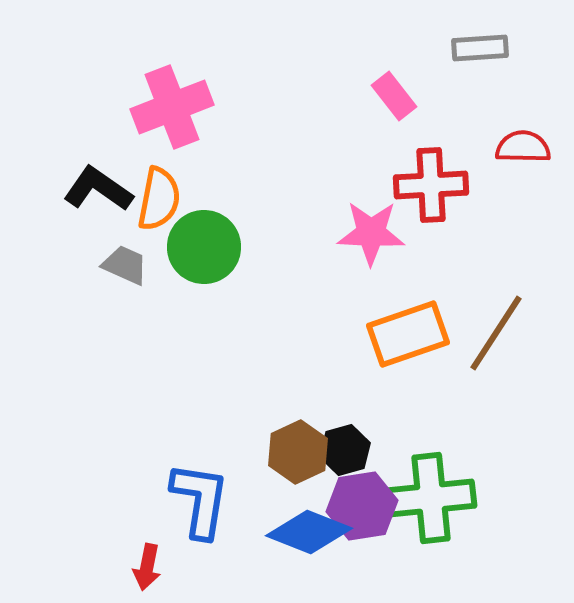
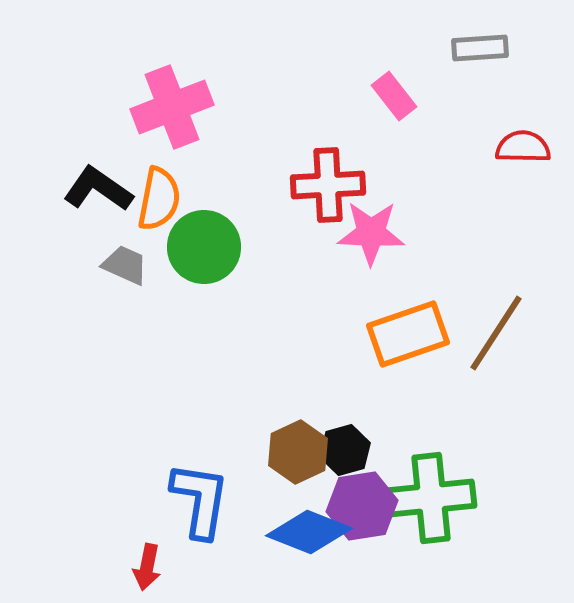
red cross: moved 103 px left
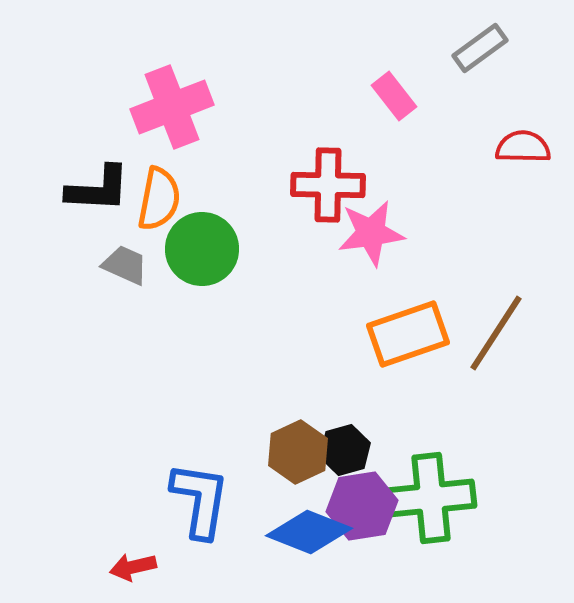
gray rectangle: rotated 32 degrees counterclockwise
red cross: rotated 4 degrees clockwise
black L-shape: rotated 148 degrees clockwise
pink star: rotated 10 degrees counterclockwise
green circle: moved 2 px left, 2 px down
red arrow: moved 14 px left; rotated 66 degrees clockwise
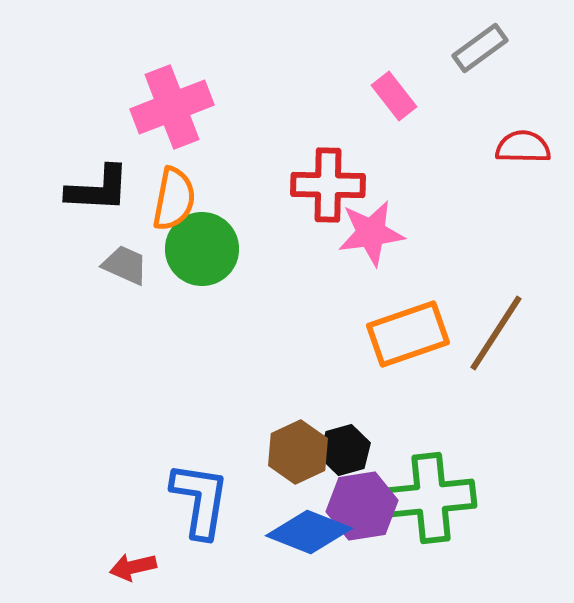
orange semicircle: moved 15 px right
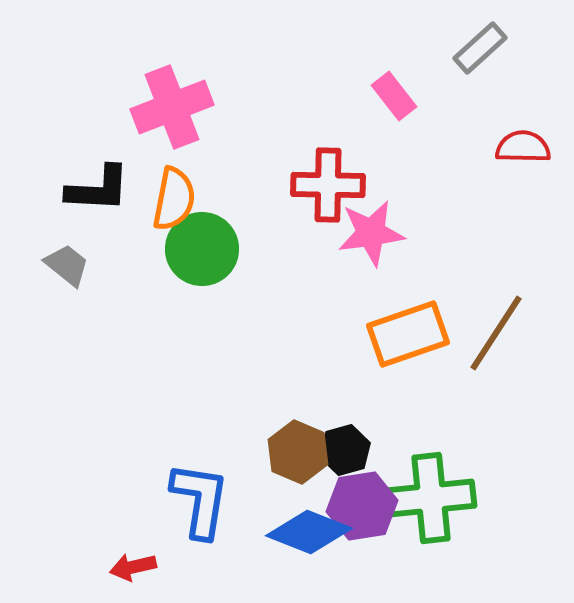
gray rectangle: rotated 6 degrees counterclockwise
gray trapezoid: moved 58 px left; rotated 15 degrees clockwise
brown hexagon: rotated 12 degrees counterclockwise
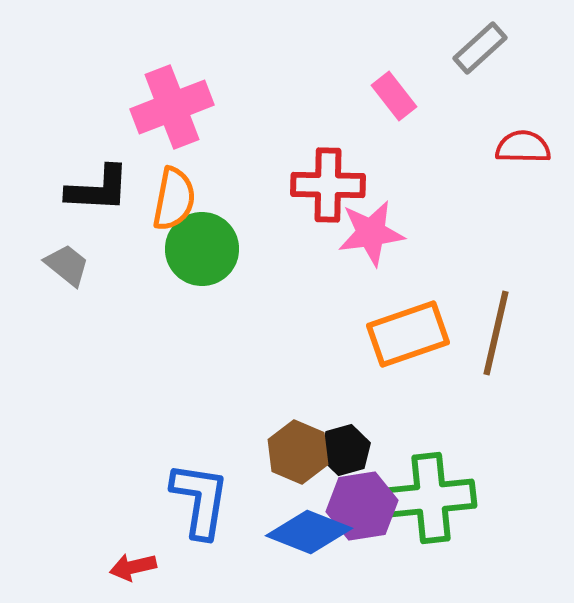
brown line: rotated 20 degrees counterclockwise
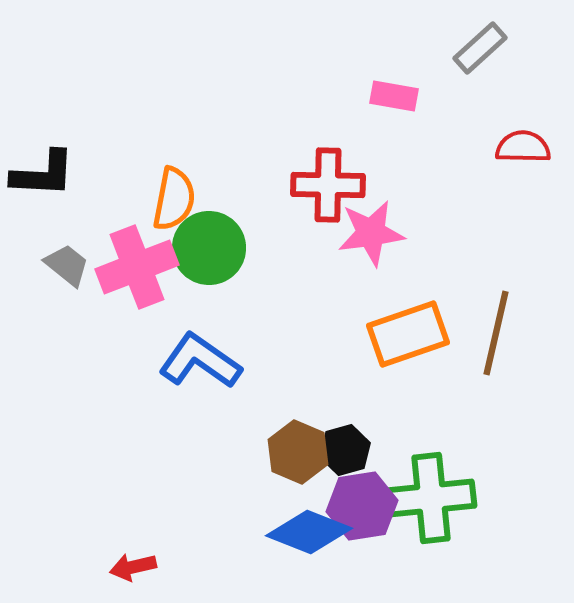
pink rectangle: rotated 42 degrees counterclockwise
pink cross: moved 35 px left, 160 px down
black L-shape: moved 55 px left, 15 px up
green circle: moved 7 px right, 1 px up
blue L-shape: moved 139 px up; rotated 64 degrees counterclockwise
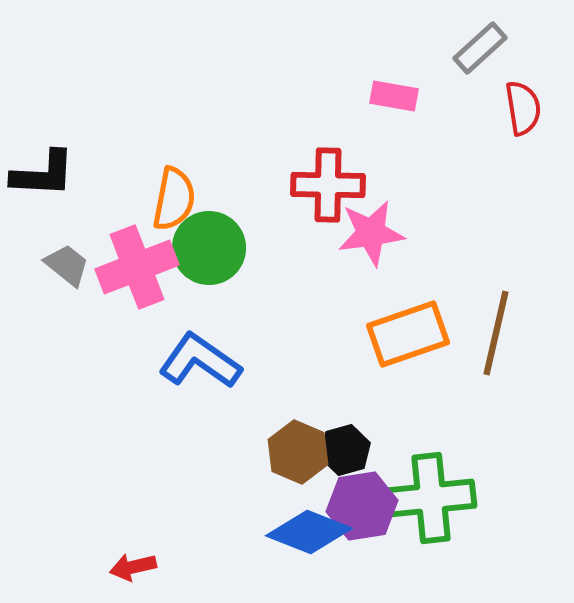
red semicircle: moved 39 px up; rotated 80 degrees clockwise
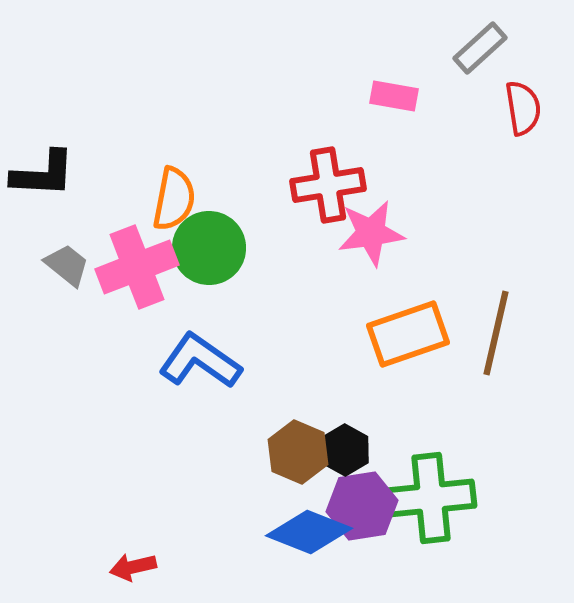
red cross: rotated 10 degrees counterclockwise
black hexagon: rotated 15 degrees counterclockwise
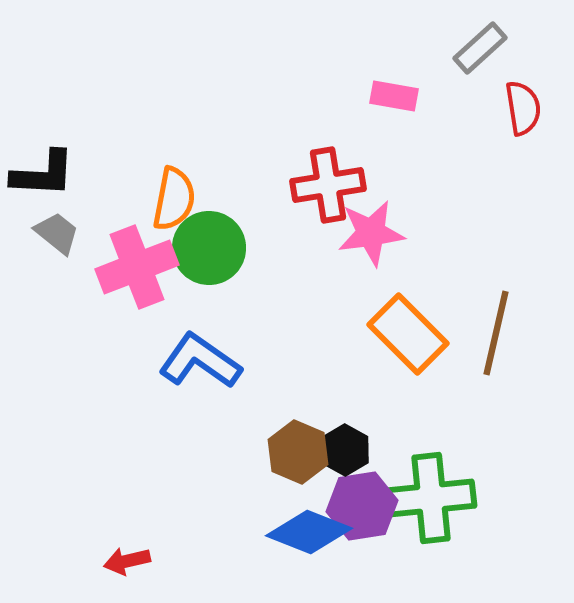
gray trapezoid: moved 10 px left, 32 px up
orange rectangle: rotated 64 degrees clockwise
red arrow: moved 6 px left, 6 px up
